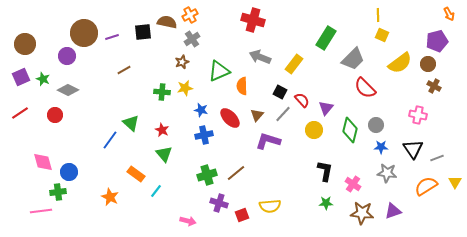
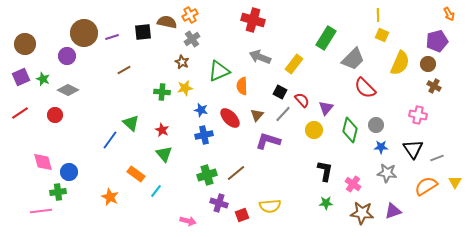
brown star at (182, 62): rotated 24 degrees counterclockwise
yellow semicircle at (400, 63): rotated 30 degrees counterclockwise
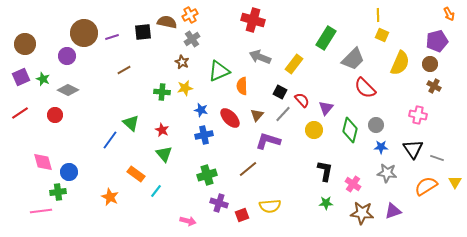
brown circle at (428, 64): moved 2 px right
gray line at (437, 158): rotated 40 degrees clockwise
brown line at (236, 173): moved 12 px right, 4 px up
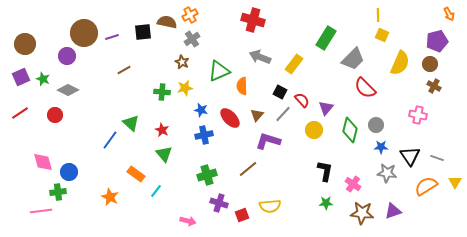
black triangle at (413, 149): moved 3 px left, 7 px down
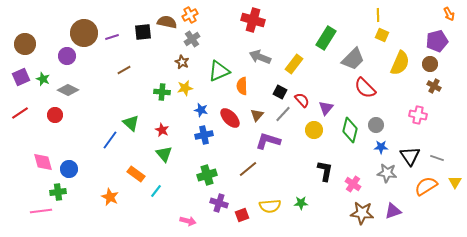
blue circle at (69, 172): moved 3 px up
green star at (326, 203): moved 25 px left
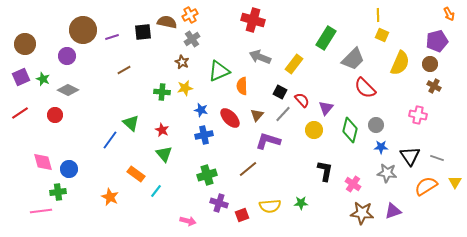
brown circle at (84, 33): moved 1 px left, 3 px up
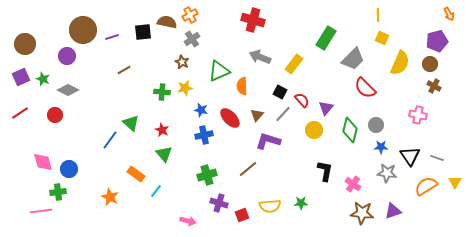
yellow square at (382, 35): moved 3 px down
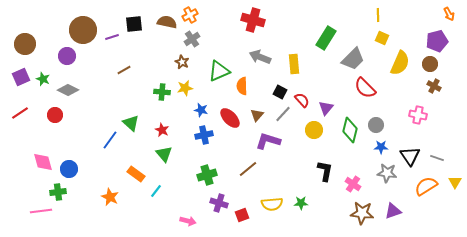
black square at (143, 32): moved 9 px left, 8 px up
yellow rectangle at (294, 64): rotated 42 degrees counterclockwise
yellow semicircle at (270, 206): moved 2 px right, 2 px up
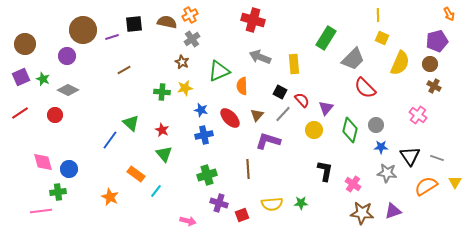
pink cross at (418, 115): rotated 24 degrees clockwise
brown line at (248, 169): rotated 54 degrees counterclockwise
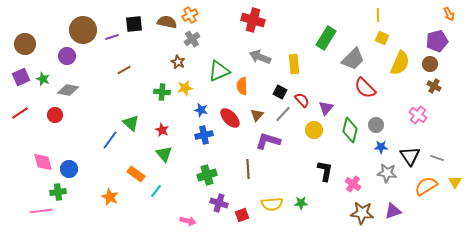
brown star at (182, 62): moved 4 px left
gray diamond at (68, 90): rotated 15 degrees counterclockwise
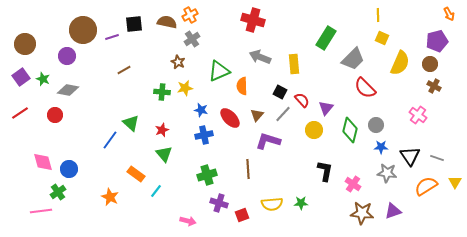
purple square at (21, 77): rotated 12 degrees counterclockwise
red star at (162, 130): rotated 24 degrees clockwise
green cross at (58, 192): rotated 28 degrees counterclockwise
